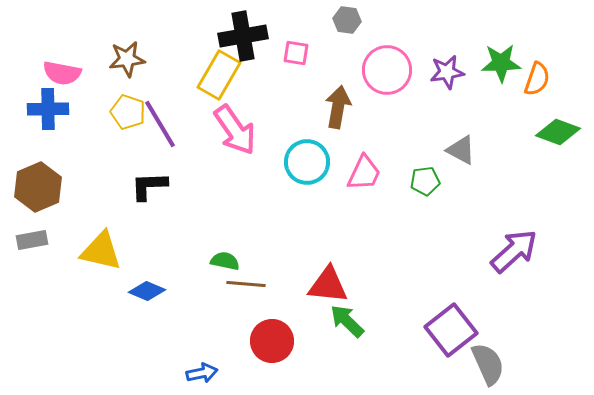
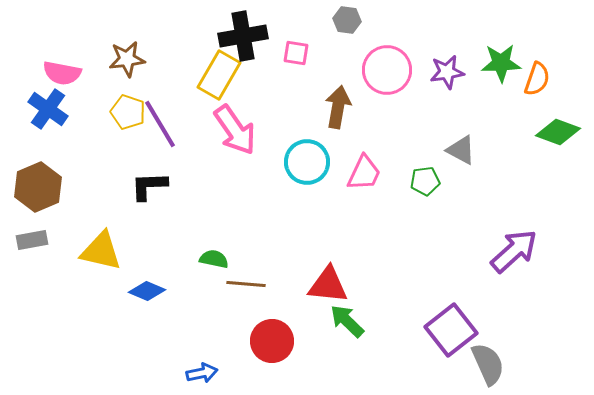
blue cross: rotated 36 degrees clockwise
green semicircle: moved 11 px left, 2 px up
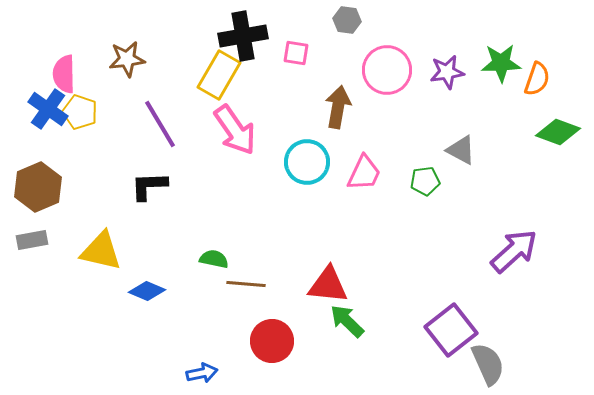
pink semicircle: moved 2 px right, 1 px down; rotated 78 degrees clockwise
yellow pentagon: moved 48 px left
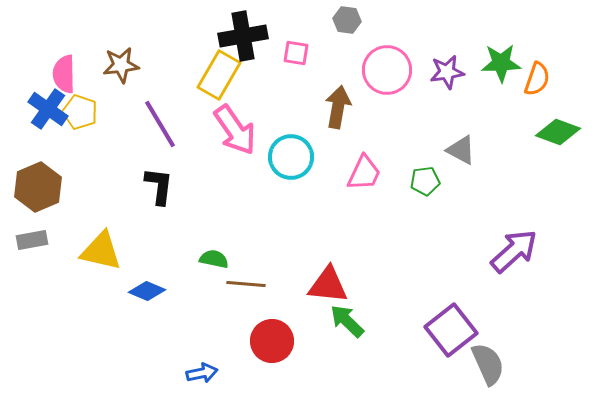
brown star: moved 6 px left, 6 px down
cyan circle: moved 16 px left, 5 px up
black L-shape: moved 10 px right; rotated 99 degrees clockwise
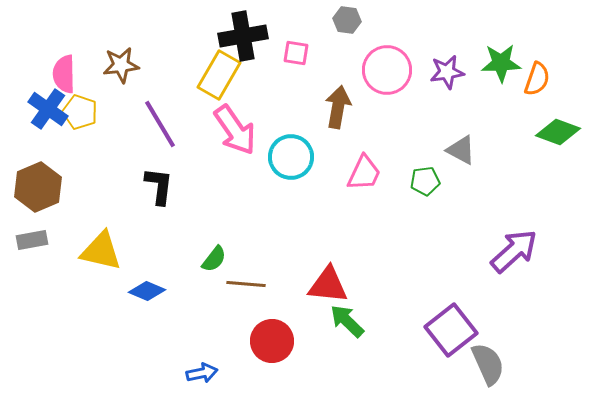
green semicircle: rotated 116 degrees clockwise
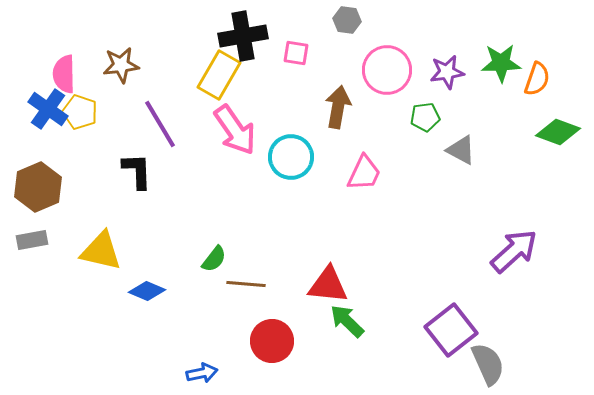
green pentagon: moved 64 px up
black L-shape: moved 22 px left, 15 px up; rotated 9 degrees counterclockwise
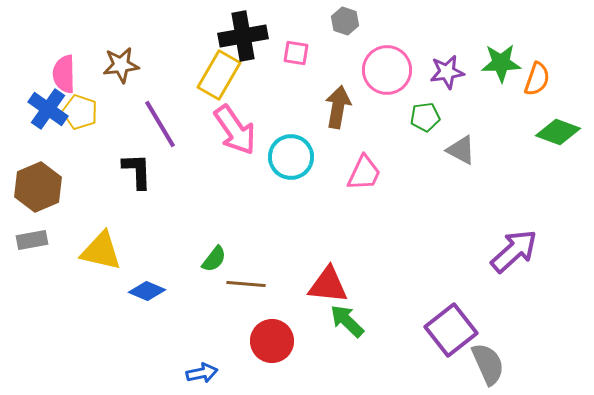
gray hexagon: moved 2 px left, 1 px down; rotated 12 degrees clockwise
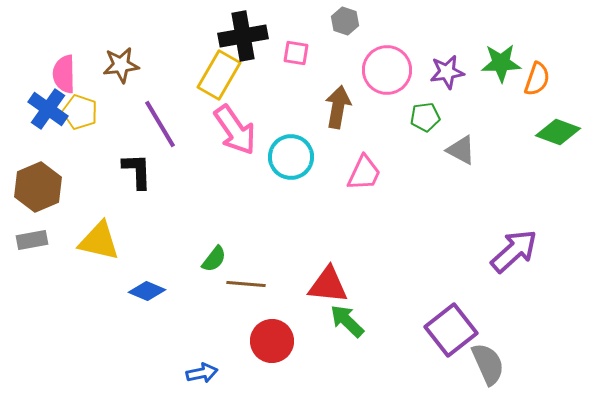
yellow triangle: moved 2 px left, 10 px up
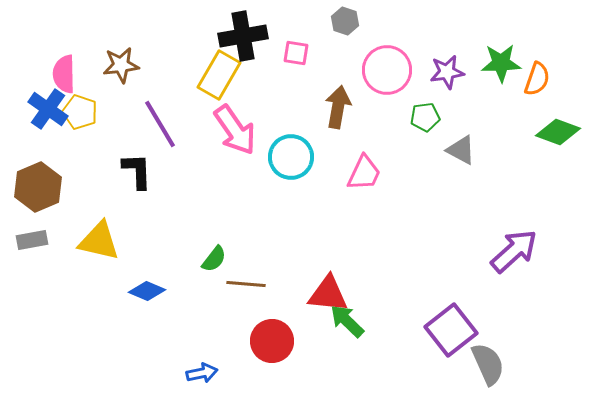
red triangle: moved 9 px down
